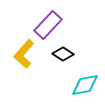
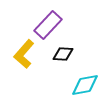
black diamond: rotated 30 degrees counterclockwise
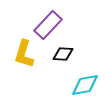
yellow L-shape: rotated 24 degrees counterclockwise
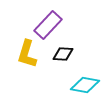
yellow L-shape: moved 3 px right
cyan diamond: rotated 20 degrees clockwise
